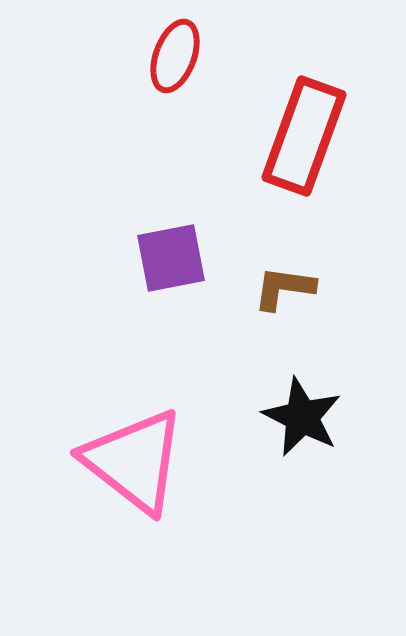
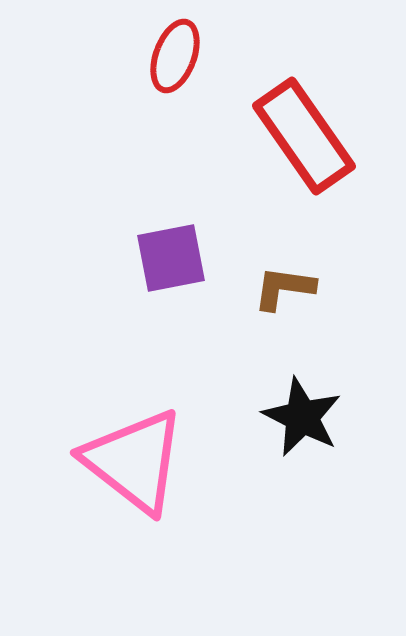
red rectangle: rotated 55 degrees counterclockwise
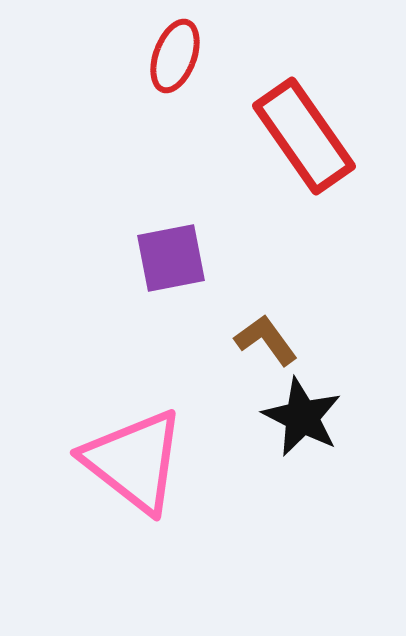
brown L-shape: moved 18 px left, 52 px down; rotated 46 degrees clockwise
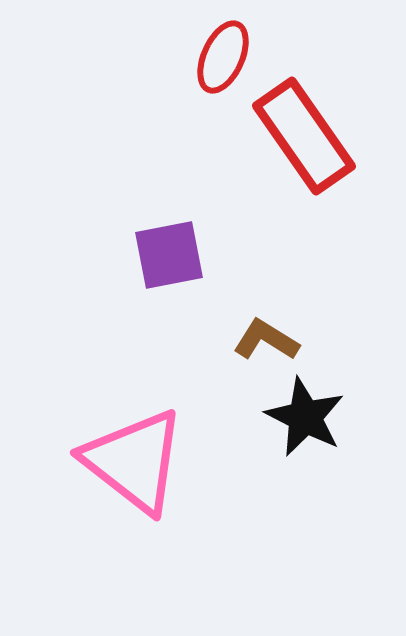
red ellipse: moved 48 px right, 1 px down; rotated 4 degrees clockwise
purple square: moved 2 px left, 3 px up
brown L-shape: rotated 22 degrees counterclockwise
black star: moved 3 px right
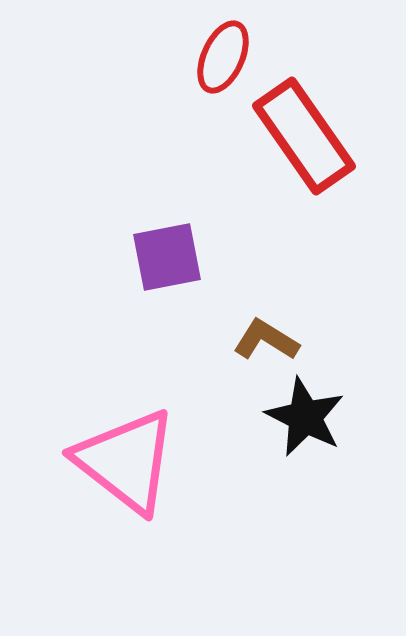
purple square: moved 2 px left, 2 px down
pink triangle: moved 8 px left
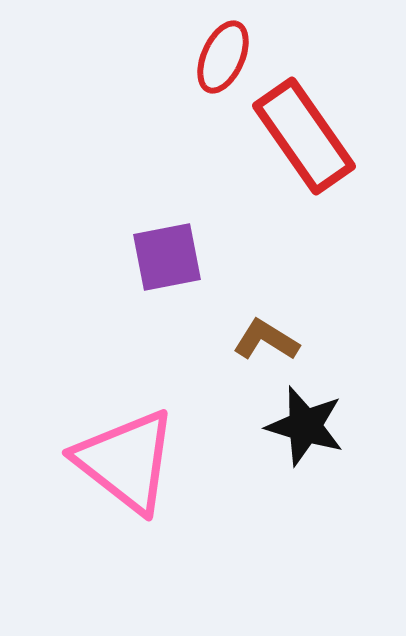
black star: moved 9 px down; rotated 10 degrees counterclockwise
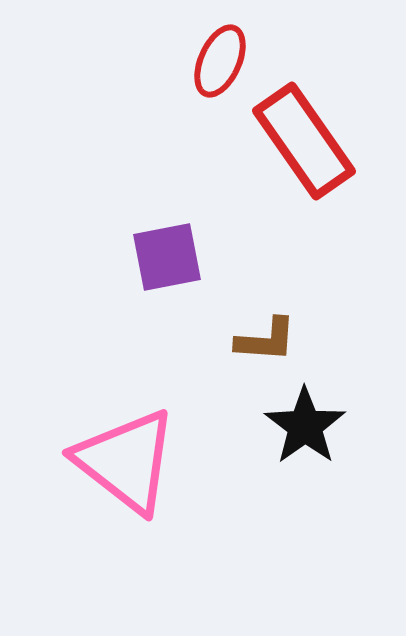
red ellipse: moved 3 px left, 4 px down
red rectangle: moved 5 px down
brown L-shape: rotated 152 degrees clockwise
black star: rotated 20 degrees clockwise
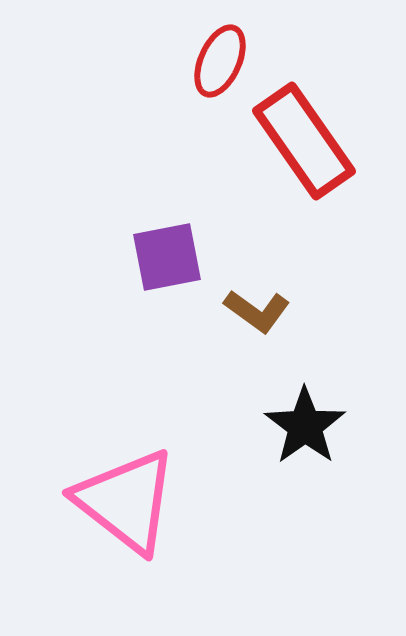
brown L-shape: moved 9 px left, 29 px up; rotated 32 degrees clockwise
pink triangle: moved 40 px down
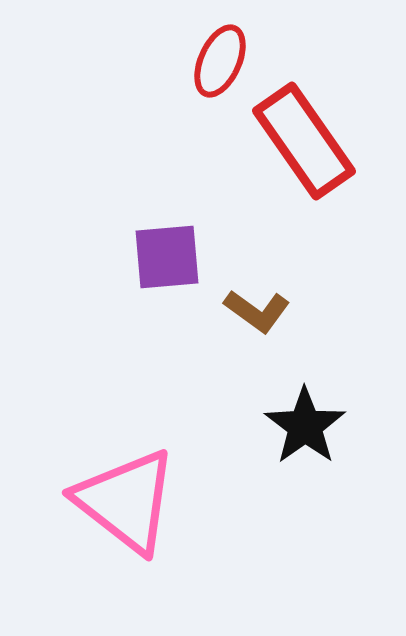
purple square: rotated 6 degrees clockwise
